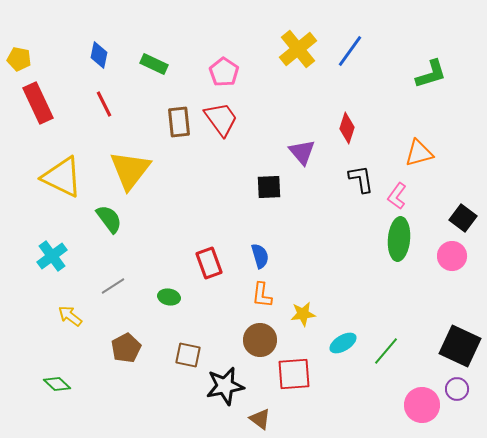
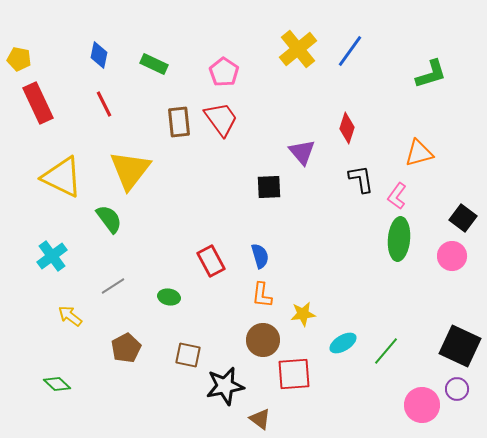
red rectangle at (209, 263): moved 2 px right, 2 px up; rotated 8 degrees counterclockwise
brown circle at (260, 340): moved 3 px right
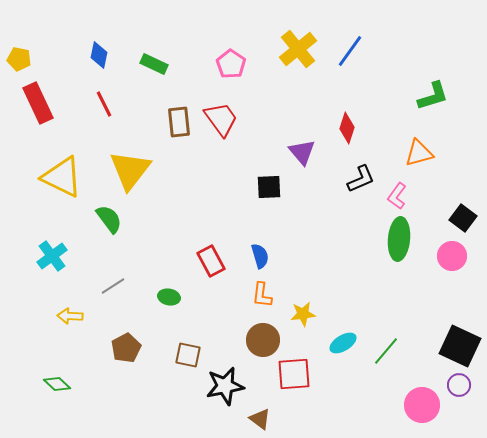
pink pentagon at (224, 72): moved 7 px right, 8 px up
green L-shape at (431, 74): moved 2 px right, 22 px down
black L-shape at (361, 179): rotated 76 degrees clockwise
yellow arrow at (70, 316): rotated 35 degrees counterclockwise
purple circle at (457, 389): moved 2 px right, 4 px up
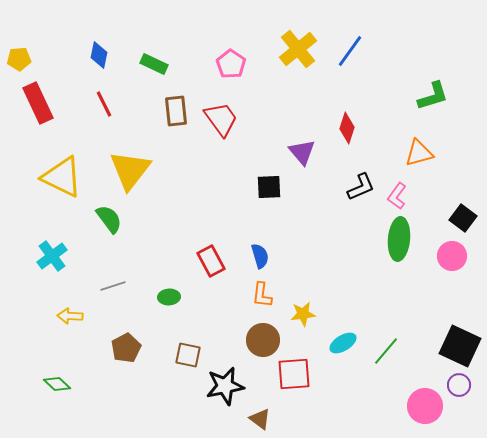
yellow pentagon at (19, 59): rotated 15 degrees counterclockwise
brown rectangle at (179, 122): moved 3 px left, 11 px up
black L-shape at (361, 179): moved 8 px down
gray line at (113, 286): rotated 15 degrees clockwise
green ellipse at (169, 297): rotated 15 degrees counterclockwise
pink circle at (422, 405): moved 3 px right, 1 px down
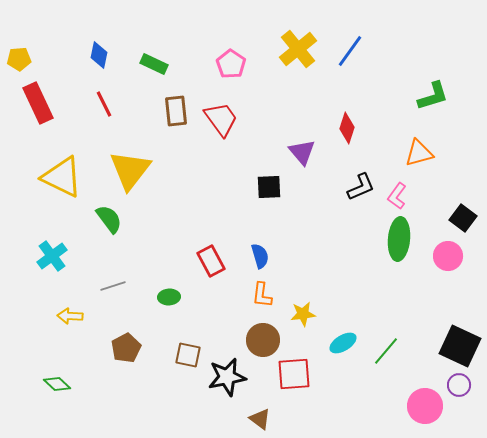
pink circle at (452, 256): moved 4 px left
black star at (225, 386): moved 2 px right, 9 px up
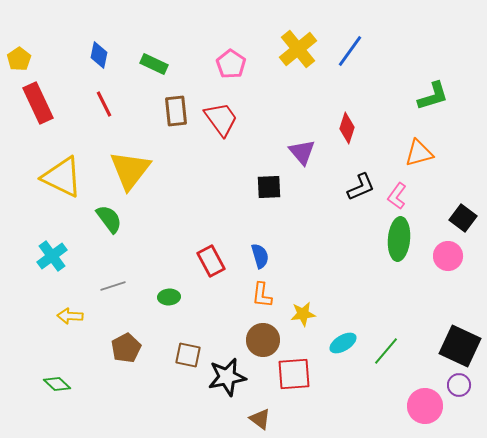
yellow pentagon at (19, 59): rotated 30 degrees counterclockwise
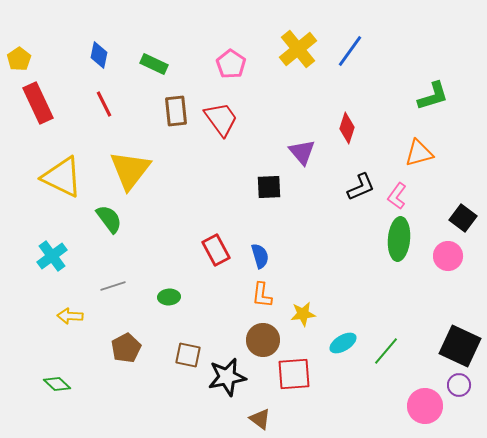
red rectangle at (211, 261): moved 5 px right, 11 px up
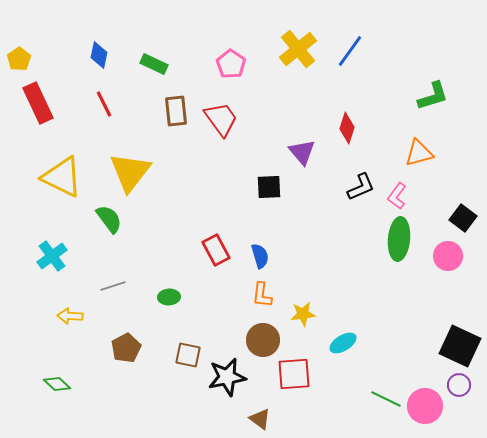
yellow triangle at (130, 170): moved 2 px down
green line at (386, 351): moved 48 px down; rotated 76 degrees clockwise
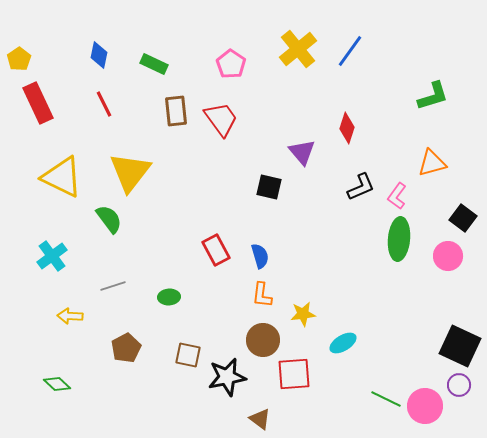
orange triangle at (419, 153): moved 13 px right, 10 px down
black square at (269, 187): rotated 16 degrees clockwise
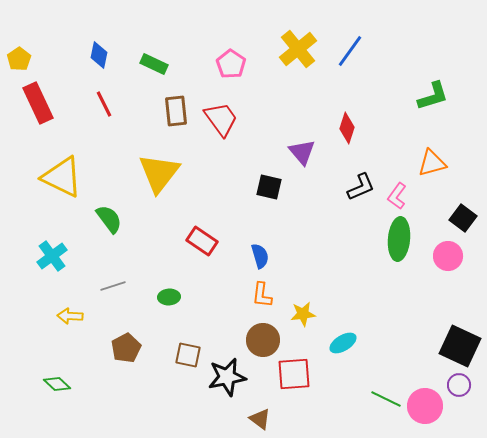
yellow triangle at (130, 172): moved 29 px right, 1 px down
red rectangle at (216, 250): moved 14 px left, 9 px up; rotated 28 degrees counterclockwise
